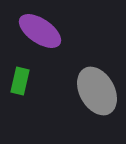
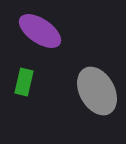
green rectangle: moved 4 px right, 1 px down
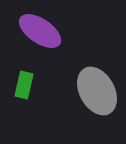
green rectangle: moved 3 px down
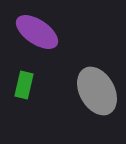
purple ellipse: moved 3 px left, 1 px down
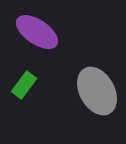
green rectangle: rotated 24 degrees clockwise
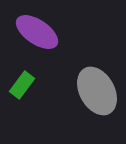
green rectangle: moved 2 px left
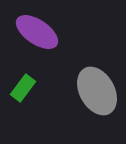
green rectangle: moved 1 px right, 3 px down
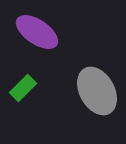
green rectangle: rotated 8 degrees clockwise
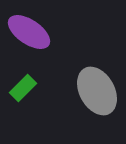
purple ellipse: moved 8 px left
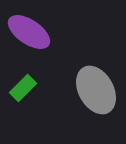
gray ellipse: moved 1 px left, 1 px up
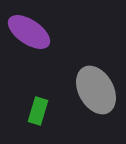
green rectangle: moved 15 px right, 23 px down; rotated 28 degrees counterclockwise
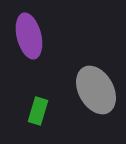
purple ellipse: moved 4 px down; rotated 42 degrees clockwise
